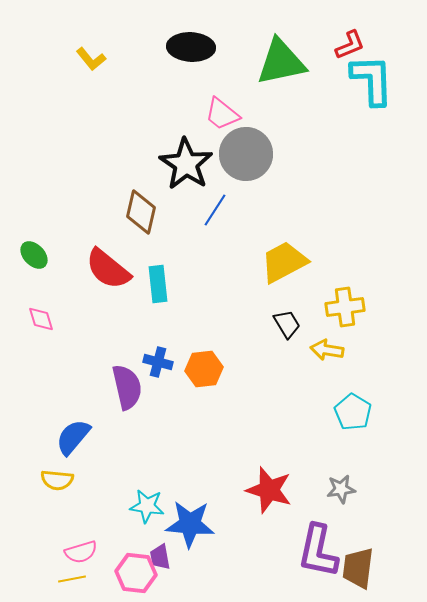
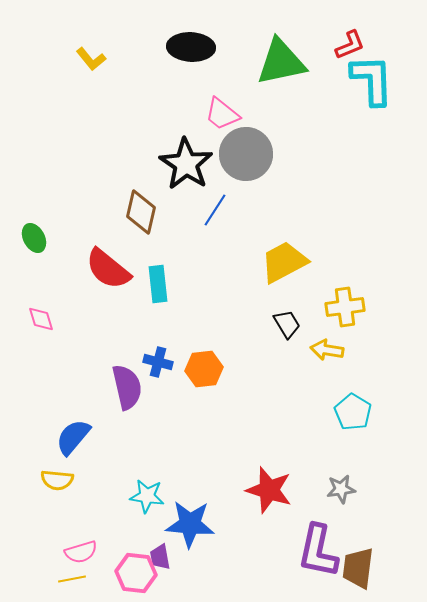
green ellipse: moved 17 px up; rotated 16 degrees clockwise
cyan star: moved 10 px up
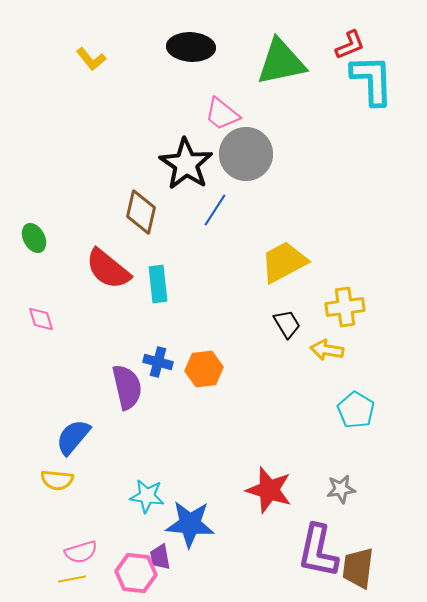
cyan pentagon: moved 3 px right, 2 px up
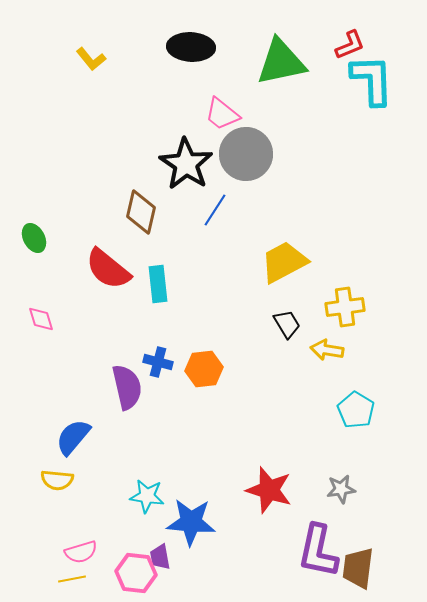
blue star: moved 1 px right, 2 px up
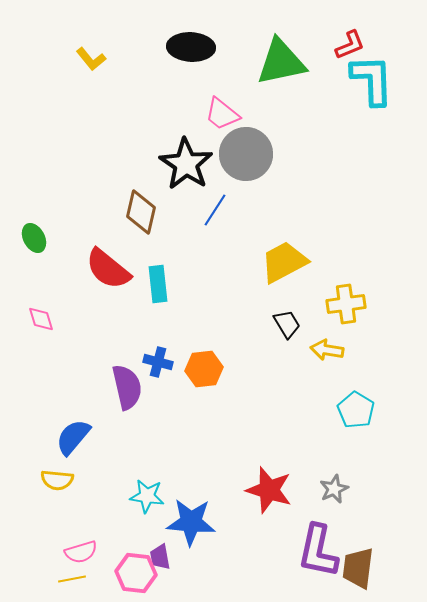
yellow cross: moved 1 px right, 3 px up
gray star: moved 7 px left; rotated 16 degrees counterclockwise
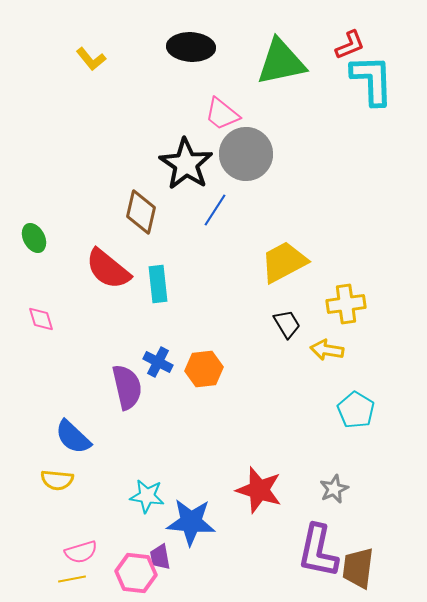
blue cross: rotated 12 degrees clockwise
blue semicircle: rotated 87 degrees counterclockwise
red star: moved 10 px left
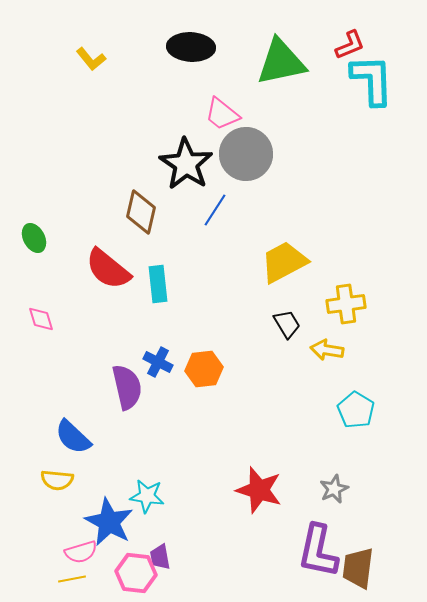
blue star: moved 82 px left; rotated 24 degrees clockwise
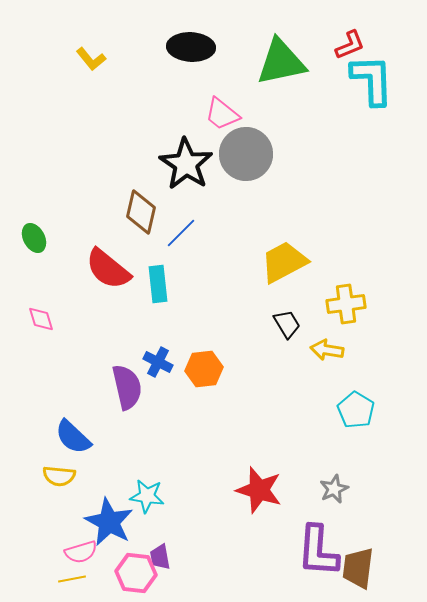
blue line: moved 34 px left, 23 px down; rotated 12 degrees clockwise
yellow semicircle: moved 2 px right, 4 px up
purple L-shape: rotated 8 degrees counterclockwise
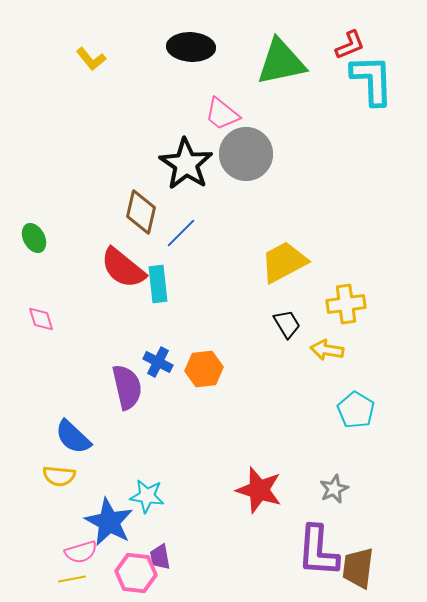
red semicircle: moved 15 px right, 1 px up
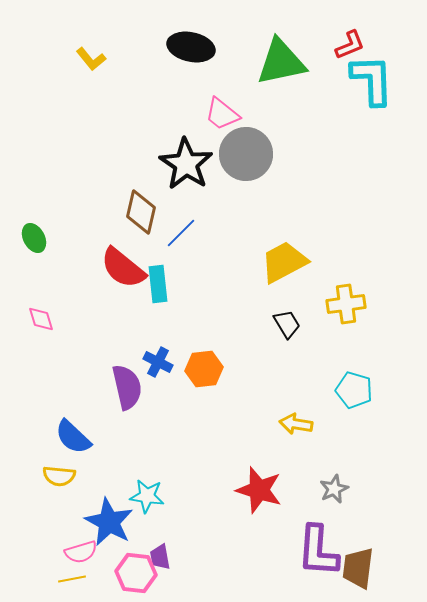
black ellipse: rotated 9 degrees clockwise
yellow arrow: moved 31 px left, 74 px down
cyan pentagon: moved 2 px left, 20 px up; rotated 15 degrees counterclockwise
